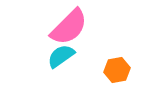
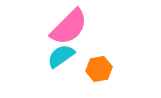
orange hexagon: moved 18 px left, 1 px up
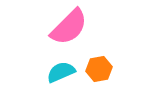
cyan semicircle: moved 16 px down; rotated 12 degrees clockwise
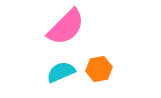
pink semicircle: moved 3 px left
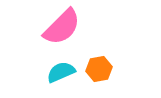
pink semicircle: moved 4 px left
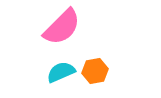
orange hexagon: moved 4 px left, 2 px down
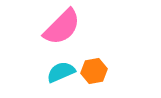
orange hexagon: moved 1 px left
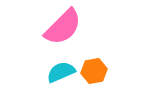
pink semicircle: moved 1 px right
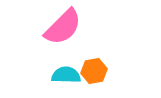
cyan semicircle: moved 5 px right, 3 px down; rotated 24 degrees clockwise
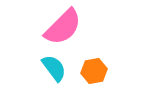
cyan semicircle: moved 12 px left, 7 px up; rotated 52 degrees clockwise
